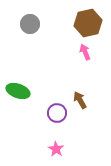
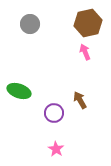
green ellipse: moved 1 px right
purple circle: moved 3 px left
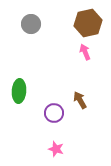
gray circle: moved 1 px right
green ellipse: rotated 75 degrees clockwise
pink star: rotated 14 degrees counterclockwise
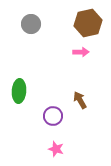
pink arrow: moved 4 px left; rotated 112 degrees clockwise
purple circle: moved 1 px left, 3 px down
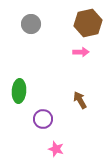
purple circle: moved 10 px left, 3 px down
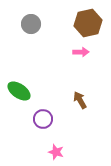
green ellipse: rotated 60 degrees counterclockwise
pink star: moved 3 px down
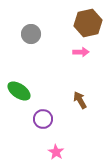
gray circle: moved 10 px down
pink star: rotated 14 degrees clockwise
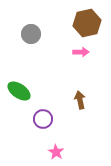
brown hexagon: moved 1 px left
brown arrow: rotated 18 degrees clockwise
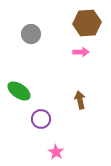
brown hexagon: rotated 8 degrees clockwise
purple circle: moved 2 px left
